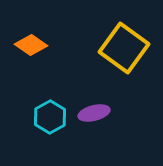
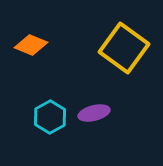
orange diamond: rotated 12 degrees counterclockwise
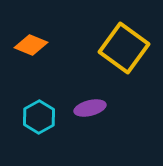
purple ellipse: moved 4 px left, 5 px up
cyan hexagon: moved 11 px left
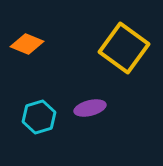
orange diamond: moved 4 px left, 1 px up
cyan hexagon: rotated 12 degrees clockwise
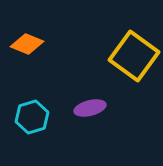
yellow square: moved 10 px right, 8 px down
cyan hexagon: moved 7 px left
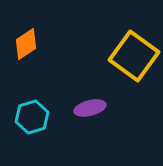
orange diamond: moved 1 px left; rotated 56 degrees counterclockwise
